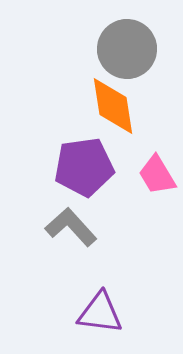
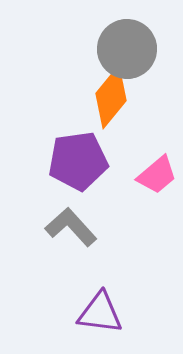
orange diamond: moved 2 px left, 9 px up; rotated 48 degrees clockwise
purple pentagon: moved 6 px left, 6 px up
pink trapezoid: rotated 99 degrees counterclockwise
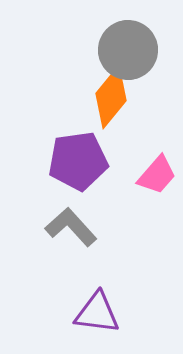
gray circle: moved 1 px right, 1 px down
pink trapezoid: rotated 9 degrees counterclockwise
purple triangle: moved 3 px left
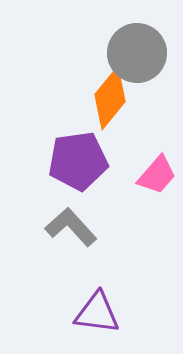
gray circle: moved 9 px right, 3 px down
orange diamond: moved 1 px left, 1 px down
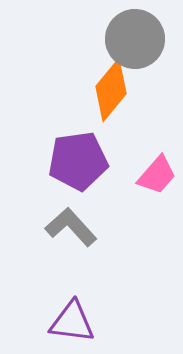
gray circle: moved 2 px left, 14 px up
orange diamond: moved 1 px right, 8 px up
purple triangle: moved 25 px left, 9 px down
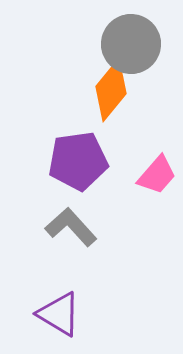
gray circle: moved 4 px left, 5 px down
purple triangle: moved 13 px left, 8 px up; rotated 24 degrees clockwise
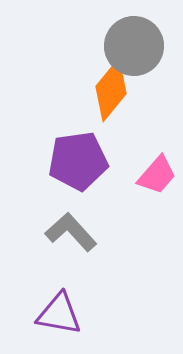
gray circle: moved 3 px right, 2 px down
gray L-shape: moved 5 px down
purple triangle: rotated 21 degrees counterclockwise
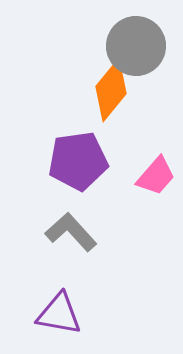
gray circle: moved 2 px right
pink trapezoid: moved 1 px left, 1 px down
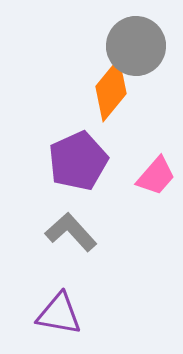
purple pentagon: rotated 16 degrees counterclockwise
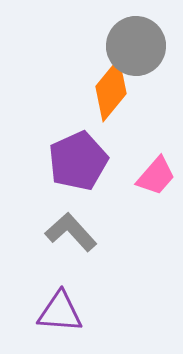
purple triangle: moved 1 px right, 2 px up; rotated 6 degrees counterclockwise
